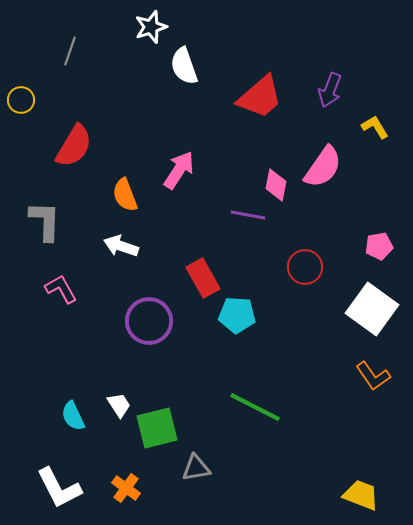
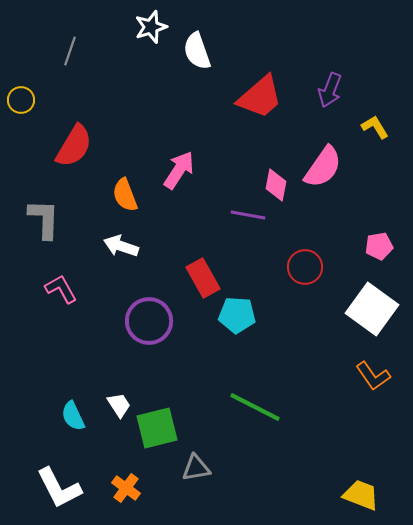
white semicircle: moved 13 px right, 15 px up
gray L-shape: moved 1 px left, 2 px up
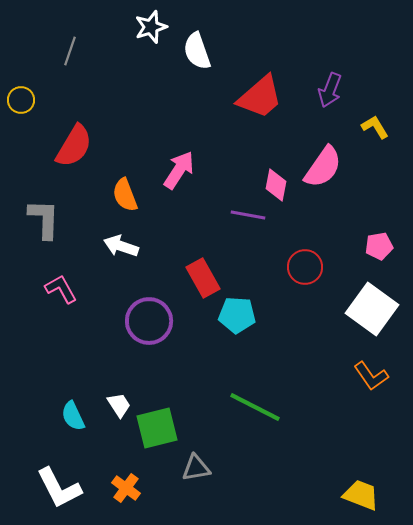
orange L-shape: moved 2 px left
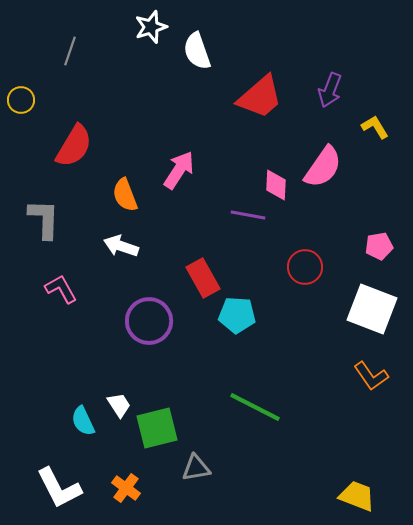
pink diamond: rotated 8 degrees counterclockwise
white square: rotated 15 degrees counterclockwise
cyan semicircle: moved 10 px right, 5 px down
yellow trapezoid: moved 4 px left, 1 px down
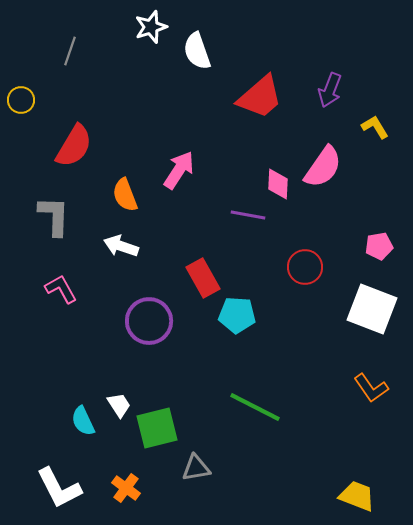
pink diamond: moved 2 px right, 1 px up
gray L-shape: moved 10 px right, 3 px up
orange L-shape: moved 12 px down
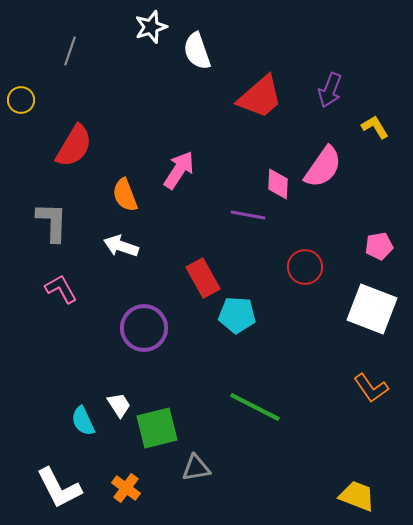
gray L-shape: moved 2 px left, 6 px down
purple circle: moved 5 px left, 7 px down
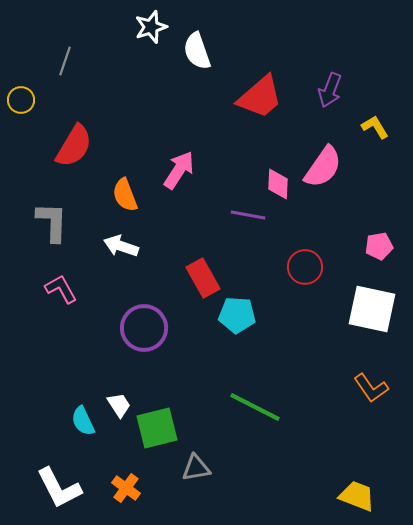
gray line: moved 5 px left, 10 px down
white square: rotated 9 degrees counterclockwise
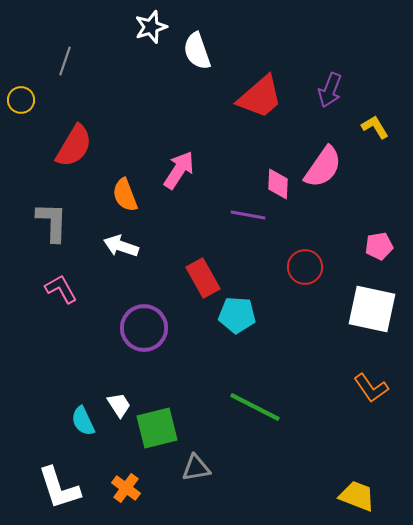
white L-shape: rotated 9 degrees clockwise
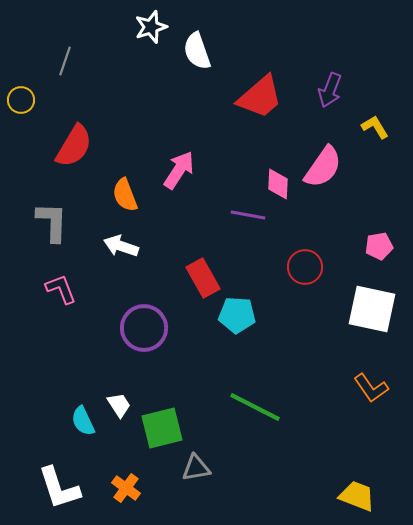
pink L-shape: rotated 8 degrees clockwise
green square: moved 5 px right
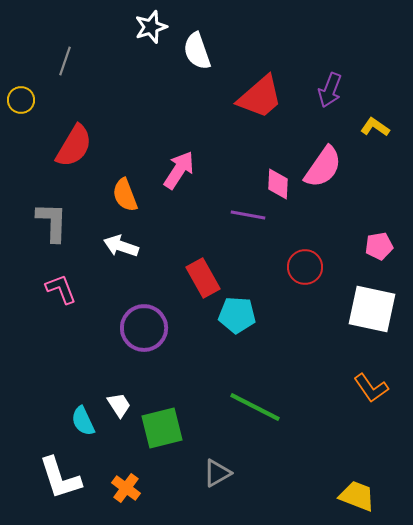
yellow L-shape: rotated 24 degrees counterclockwise
gray triangle: moved 21 px right, 5 px down; rotated 20 degrees counterclockwise
white L-shape: moved 1 px right, 10 px up
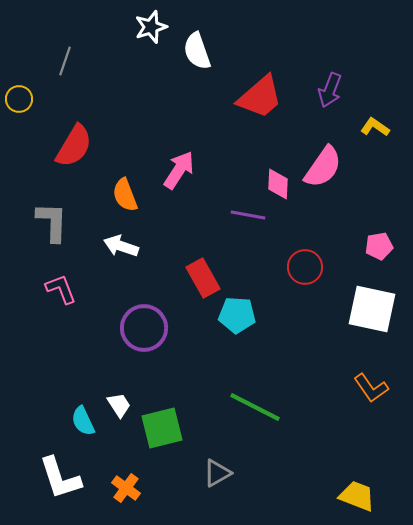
yellow circle: moved 2 px left, 1 px up
